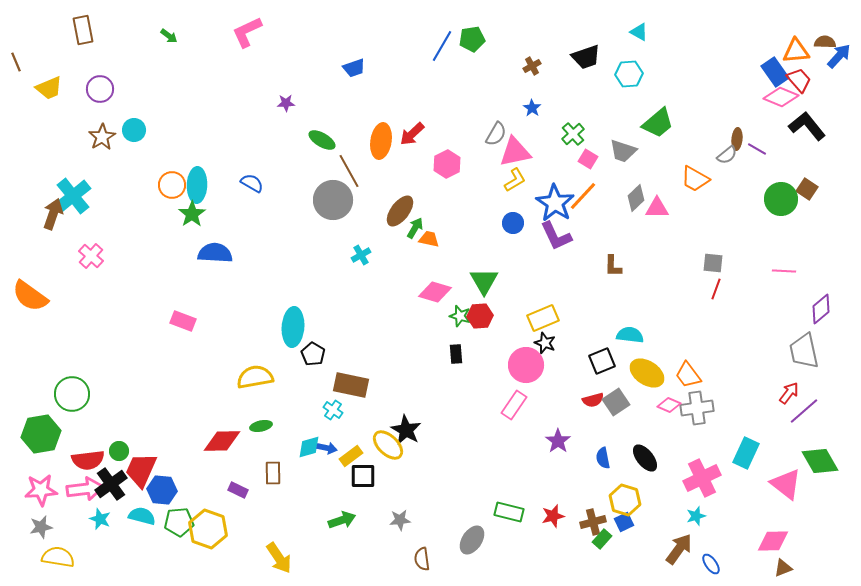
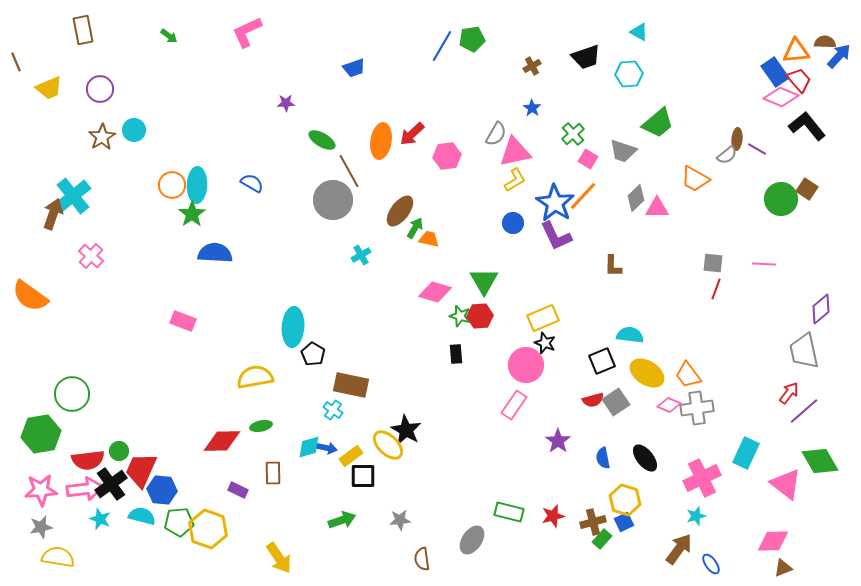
pink hexagon at (447, 164): moved 8 px up; rotated 20 degrees clockwise
pink line at (784, 271): moved 20 px left, 7 px up
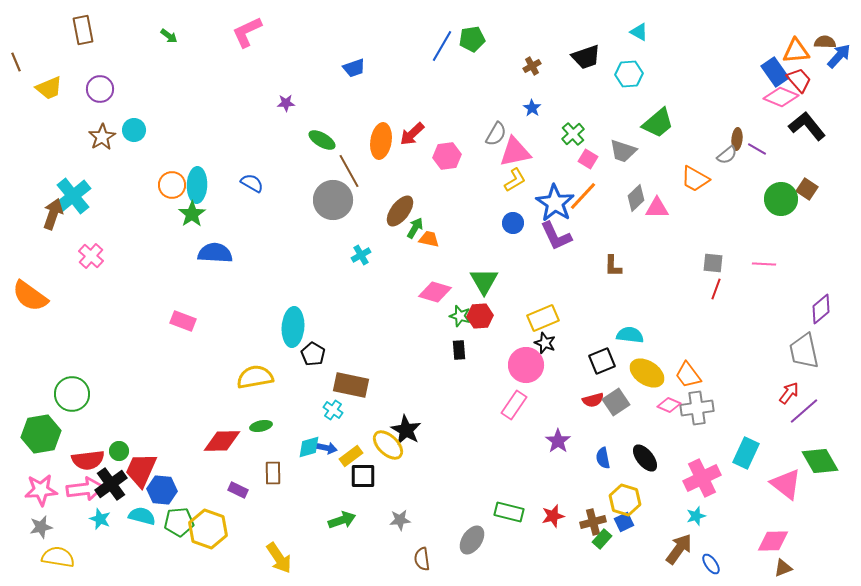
black rectangle at (456, 354): moved 3 px right, 4 px up
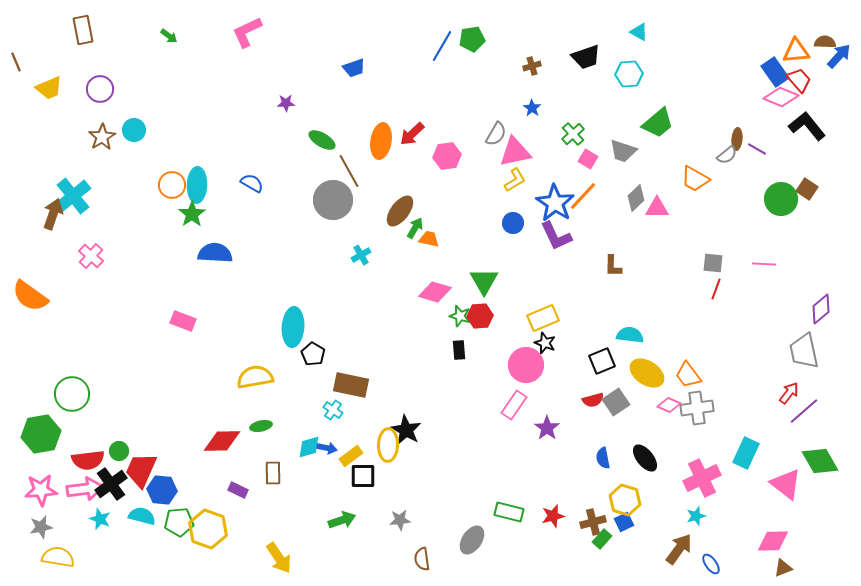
brown cross at (532, 66): rotated 12 degrees clockwise
purple star at (558, 441): moved 11 px left, 13 px up
yellow ellipse at (388, 445): rotated 48 degrees clockwise
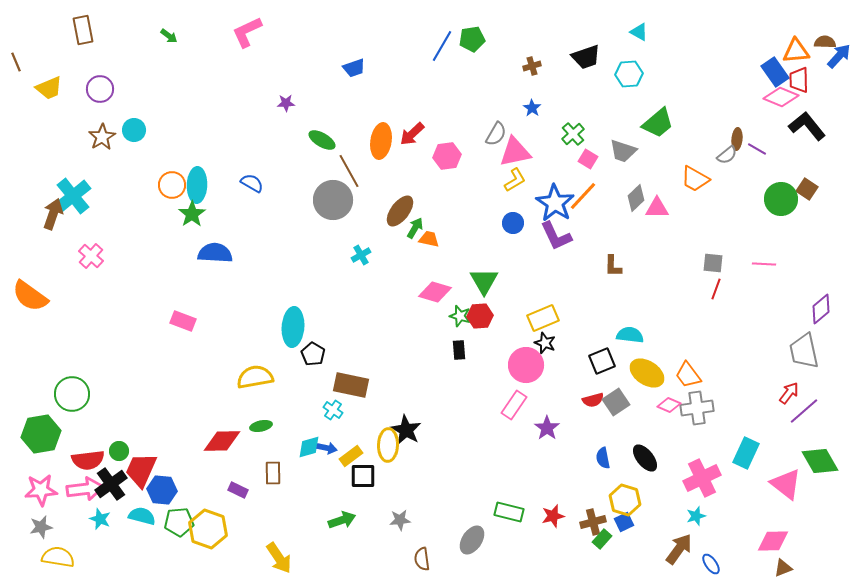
red trapezoid at (799, 80): rotated 140 degrees counterclockwise
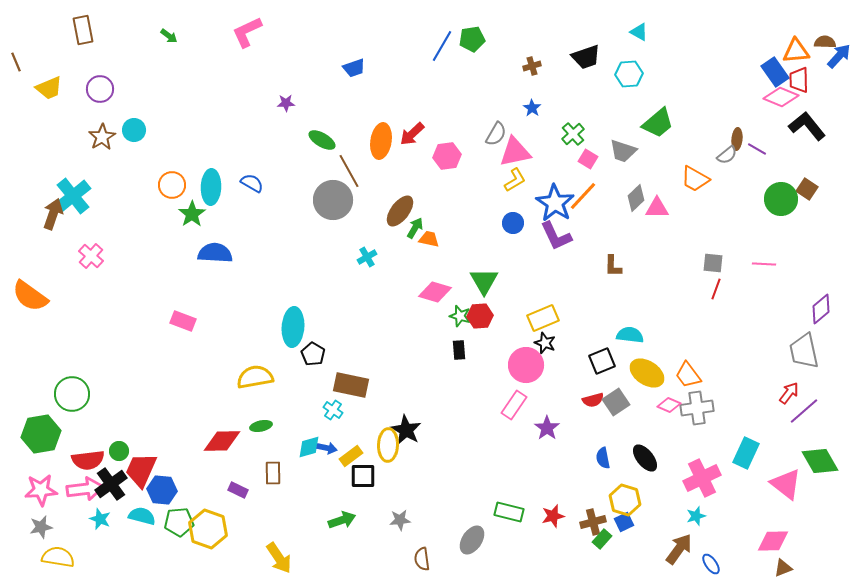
cyan ellipse at (197, 185): moved 14 px right, 2 px down
cyan cross at (361, 255): moved 6 px right, 2 px down
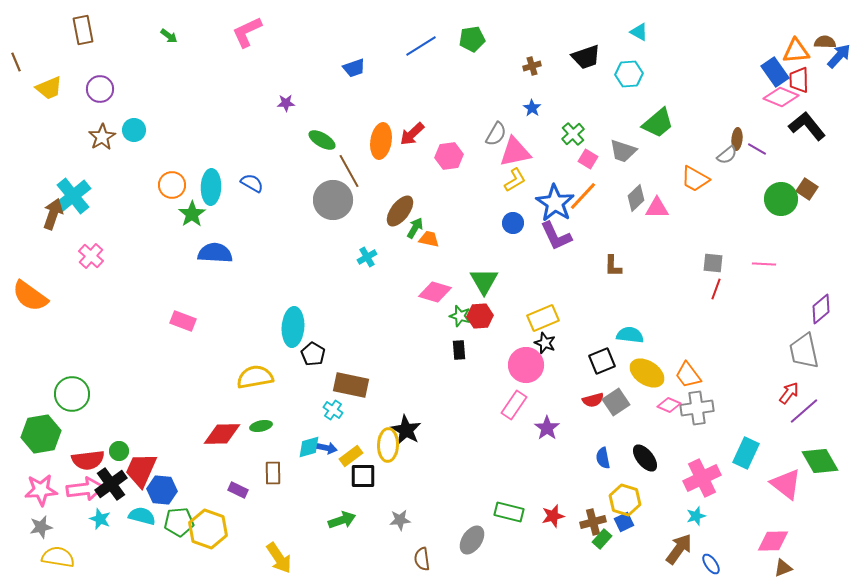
blue line at (442, 46): moved 21 px left; rotated 28 degrees clockwise
pink hexagon at (447, 156): moved 2 px right
red diamond at (222, 441): moved 7 px up
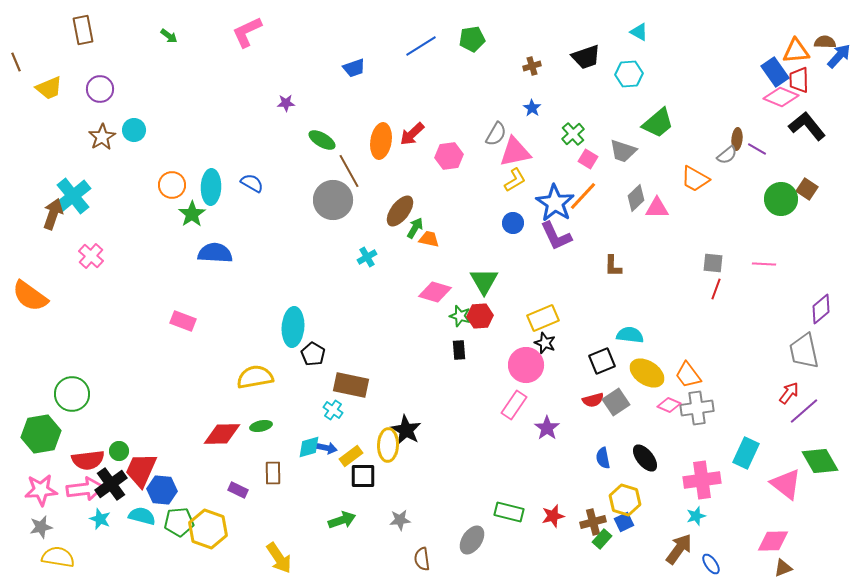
pink cross at (702, 478): moved 2 px down; rotated 18 degrees clockwise
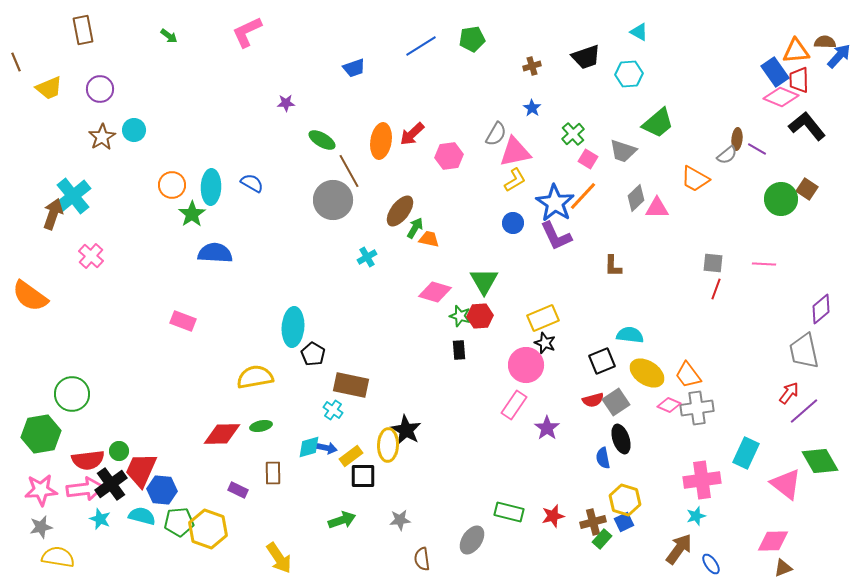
black ellipse at (645, 458): moved 24 px left, 19 px up; rotated 20 degrees clockwise
